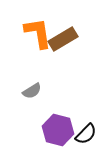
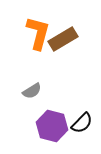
orange L-shape: rotated 24 degrees clockwise
purple hexagon: moved 6 px left, 4 px up
black semicircle: moved 4 px left, 11 px up
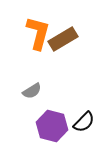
black semicircle: moved 2 px right, 1 px up
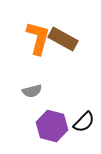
orange L-shape: moved 5 px down
brown rectangle: rotated 60 degrees clockwise
gray semicircle: rotated 18 degrees clockwise
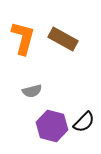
orange L-shape: moved 15 px left
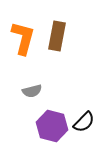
brown rectangle: moved 6 px left, 3 px up; rotated 72 degrees clockwise
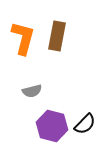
black semicircle: moved 1 px right, 2 px down
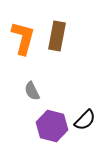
gray semicircle: rotated 78 degrees clockwise
black semicircle: moved 4 px up
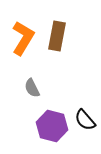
orange L-shape: rotated 16 degrees clockwise
gray semicircle: moved 3 px up
black semicircle: rotated 95 degrees clockwise
